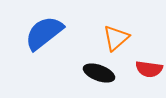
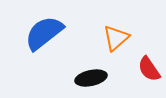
red semicircle: rotated 48 degrees clockwise
black ellipse: moved 8 px left, 5 px down; rotated 32 degrees counterclockwise
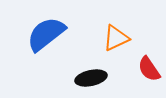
blue semicircle: moved 2 px right, 1 px down
orange triangle: rotated 16 degrees clockwise
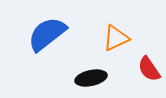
blue semicircle: moved 1 px right
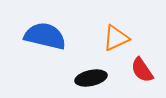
blue semicircle: moved 2 px left, 2 px down; rotated 51 degrees clockwise
red semicircle: moved 7 px left, 1 px down
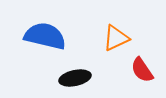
black ellipse: moved 16 px left
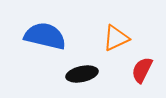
red semicircle: rotated 60 degrees clockwise
black ellipse: moved 7 px right, 4 px up
